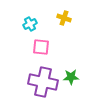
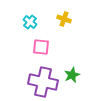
yellow cross: moved 1 px down
cyan cross: moved 2 px up; rotated 24 degrees counterclockwise
green star: moved 1 px right, 2 px up; rotated 21 degrees counterclockwise
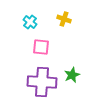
purple cross: moved 1 px left; rotated 8 degrees counterclockwise
